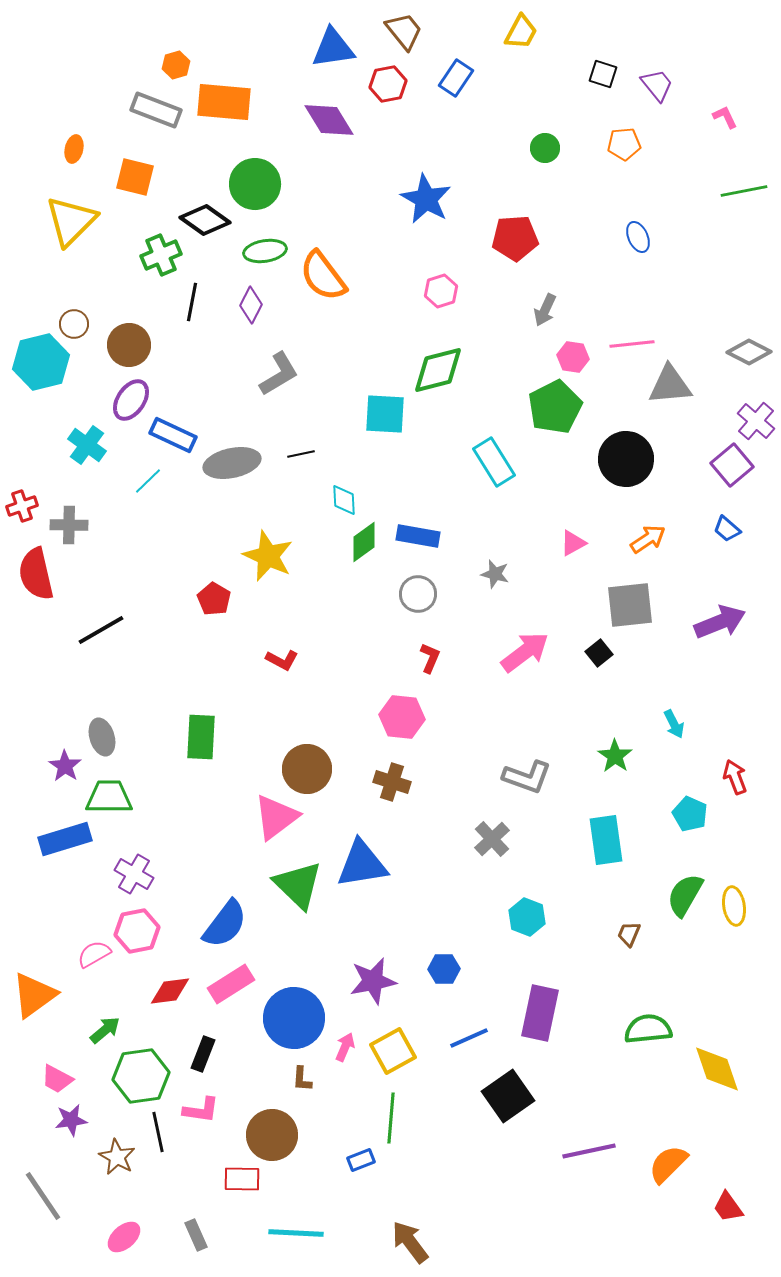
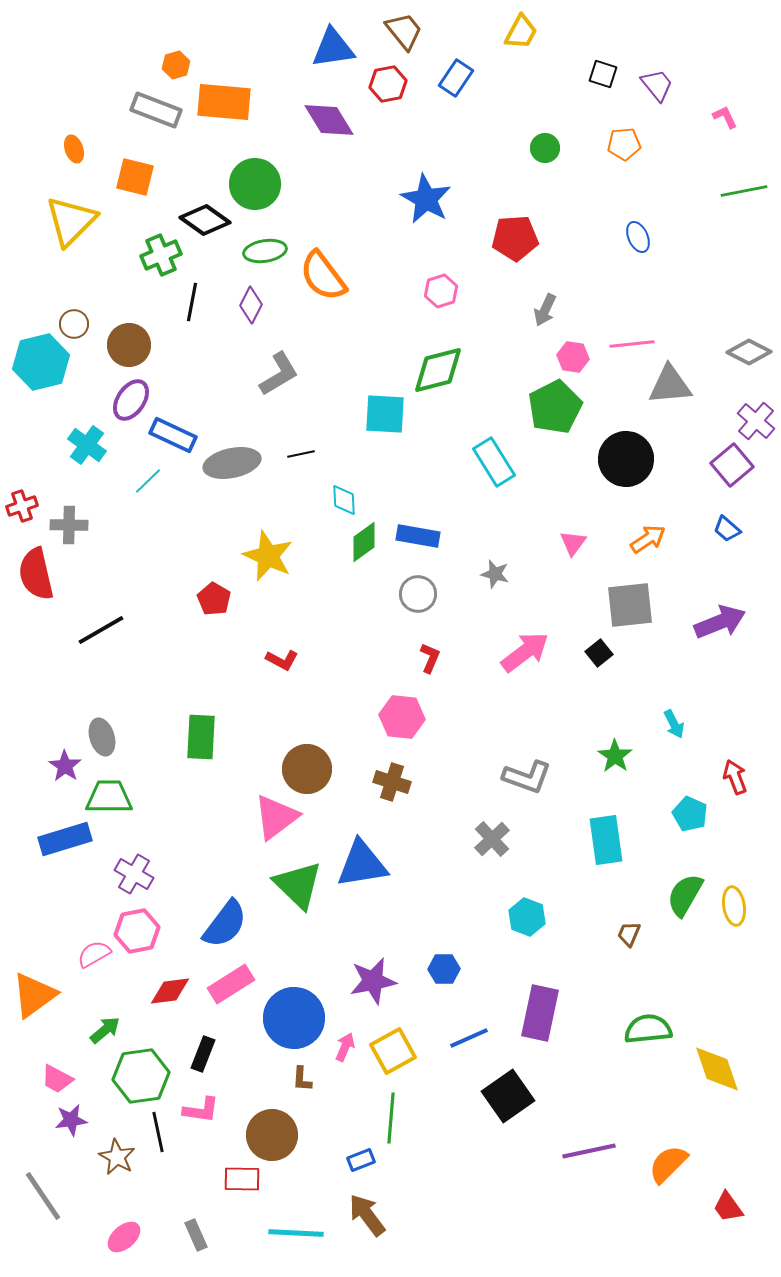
orange ellipse at (74, 149): rotated 32 degrees counterclockwise
pink triangle at (573, 543): rotated 24 degrees counterclockwise
brown arrow at (410, 1242): moved 43 px left, 27 px up
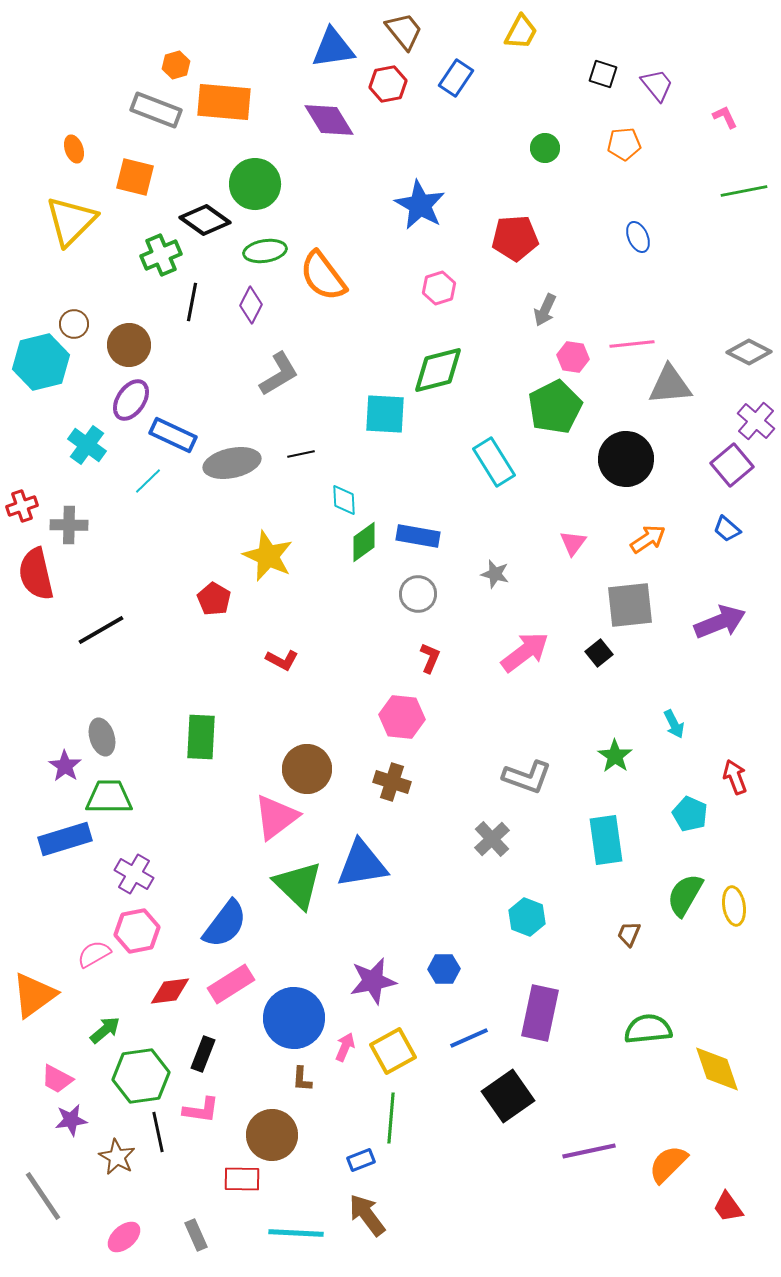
blue star at (426, 199): moved 6 px left, 6 px down
pink hexagon at (441, 291): moved 2 px left, 3 px up
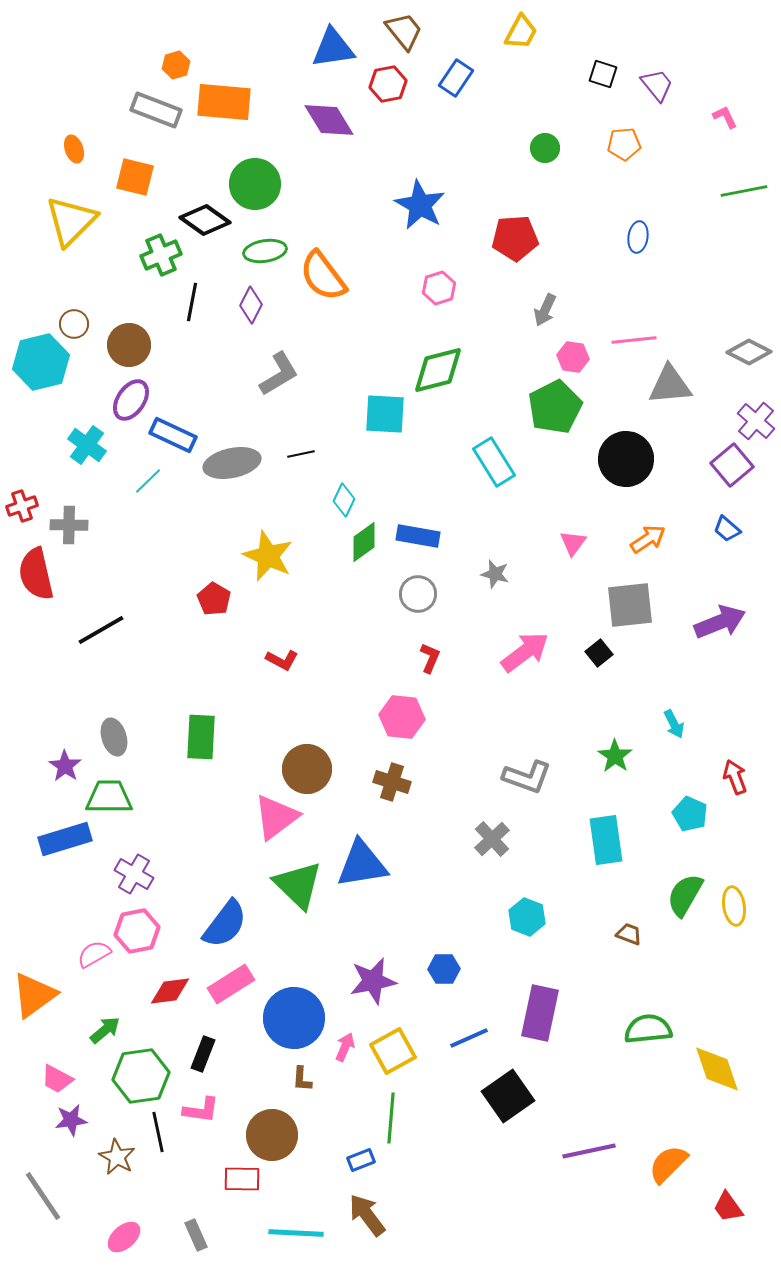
blue ellipse at (638, 237): rotated 32 degrees clockwise
pink line at (632, 344): moved 2 px right, 4 px up
cyan diamond at (344, 500): rotated 28 degrees clockwise
gray ellipse at (102, 737): moved 12 px right
brown trapezoid at (629, 934): rotated 88 degrees clockwise
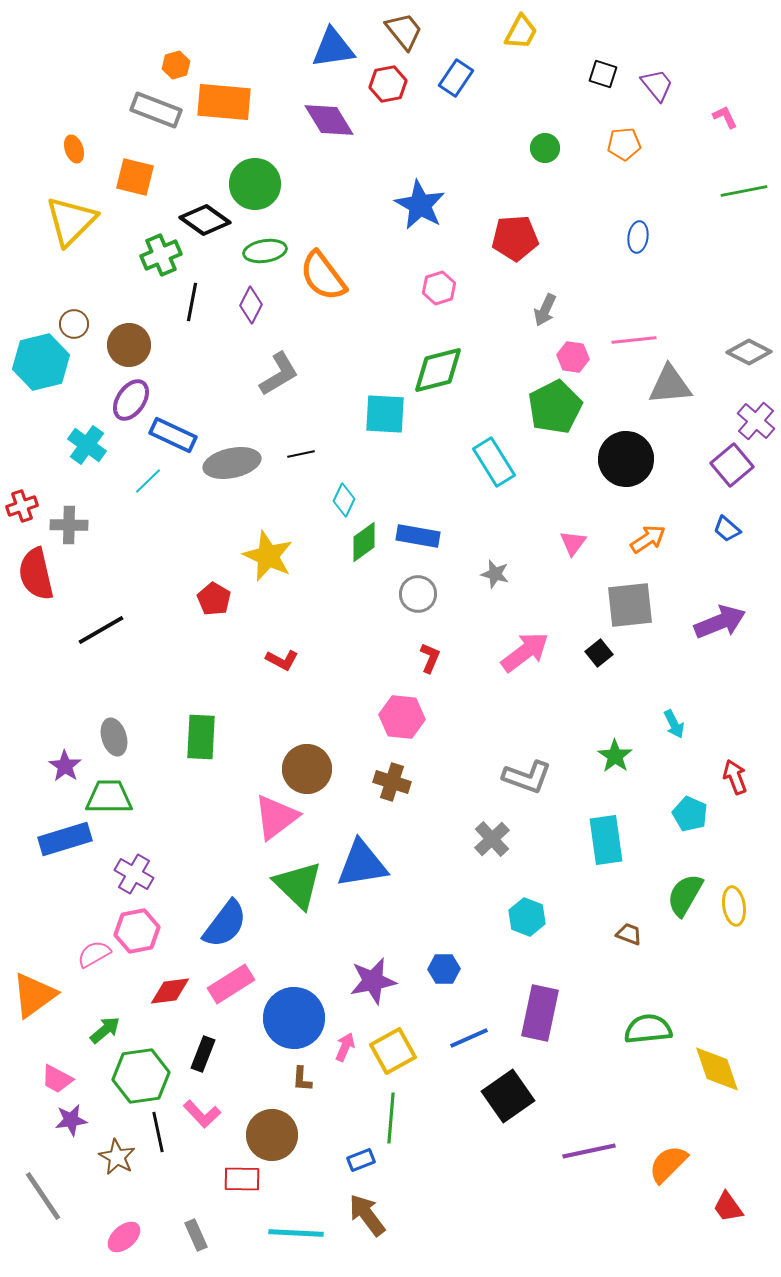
pink L-shape at (201, 1110): moved 1 px right, 4 px down; rotated 39 degrees clockwise
